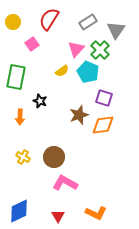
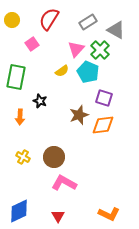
yellow circle: moved 1 px left, 2 px up
gray triangle: rotated 36 degrees counterclockwise
pink L-shape: moved 1 px left
orange L-shape: moved 13 px right, 1 px down
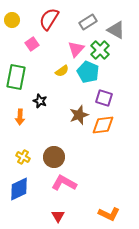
blue diamond: moved 22 px up
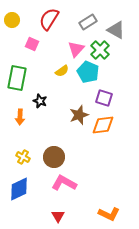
pink square: rotated 32 degrees counterclockwise
green rectangle: moved 1 px right, 1 px down
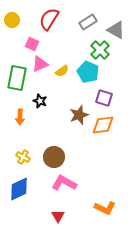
pink triangle: moved 36 px left, 15 px down; rotated 24 degrees clockwise
orange L-shape: moved 4 px left, 6 px up
